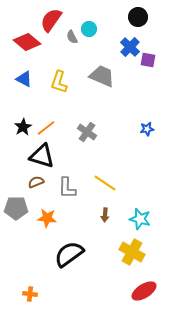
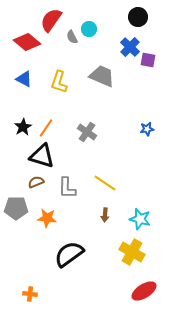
orange line: rotated 18 degrees counterclockwise
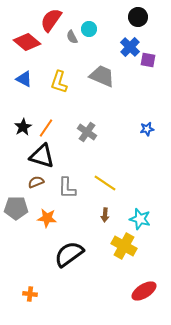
yellow cross: moved 8 px left, 6 px up
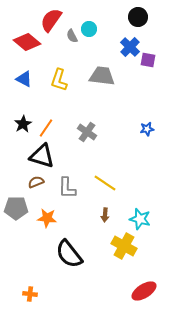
gray semicircle: moved 1 px up
gray trapezoid: rotated 16 degrees counterclockwise
yellow L-shape: moved 2 px up
black star: moved 3 px up
black semicircle: rotated 92 degrees counterclockwise
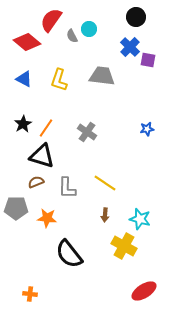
black circle: moved 2 px left
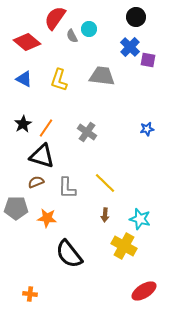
red semicircle: moved 4 px right, 2 px up
yellow line: rotated 10 degrees clockwise
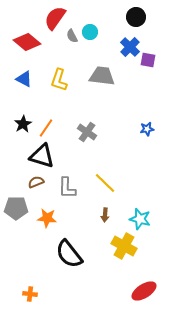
cyan circle: moved 1 px right, 3 px down
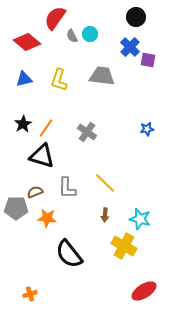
cyan circle: moved 2 px down
blue triangle: rotated 42 degrees counterclockwise
brown semicircle: moved 1 px left, 10 px down
orange cross: rotated 24 degrees counterclockwise
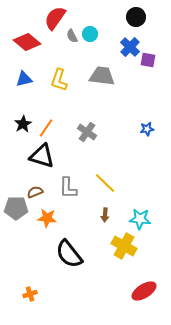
gray L-shape: moved 1 px right
cyan star: rotated 10 degrees counterclockwise
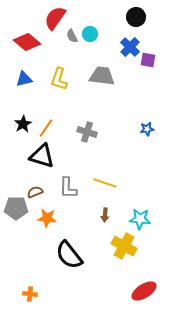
yellow L-shape: moved 1 px up
gray cross: rotated 18 degrees counterclockwise
yellow line: rotated 25 degrees counterclockwise
black semicircle: moved 1 px down
orange cross: rotated 24 degrees clockwise
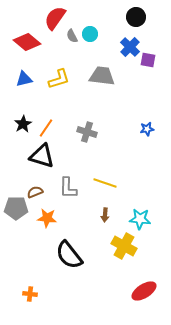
yellow L-shape: rotated 125 degrees counterclockwise
